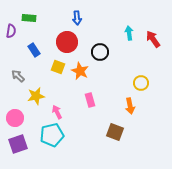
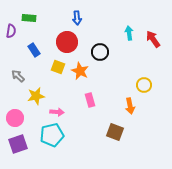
yellow circle: moved 3 px right, 2 px down
pink arrow: rotated 120 degrees clockwise
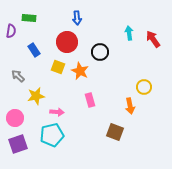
yellow circle: moved 2 px down
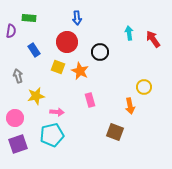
gray arrow: rotated 32 degrees clockwise
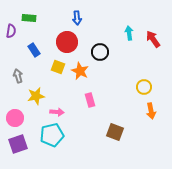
orange arrow: moved 21 px right, 5 px down
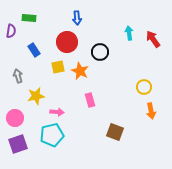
yellow square: rotated 32 degrees counterclockwise
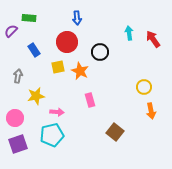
purple semicircle: rotated 144 degrees counterclockwise
gray arrow: rotated 24 degrees clockwise
brown square: rotated 18 degrees clockwise
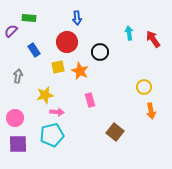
yellow star: moved 9 px right, 1 px up
purple square: rotated 18 degrees clockwise
